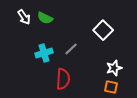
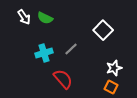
red semicircle: rotated 45 degrees counterclockwise
orange square: rotated 16 degrees clockwise
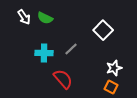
cyan cross: rotated 18 degrees clockwise
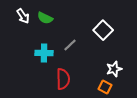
white arrow: moved 1 px left, 1 px up
gray line: moved 1 px left, 4 px up
white star: moved 1 px down
red semicircle: rotated 40 degrees clockwise
orange square: moved 6 px left
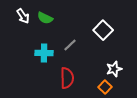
red semicircle: moved 4 px right, 1 px up
orange square: rotated 16 degrees clockwise
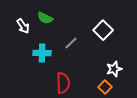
white arrow: moved 10 px down
gray line: moved 1 px right, 2 px up
cyan cross: moved 2 px left
red semicircle: moved 4 px left, 5 px down
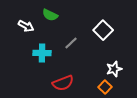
green semicircle: moved 5 px right, 3 px up
white arrow: moved 3 px right; rotated 28 degrees counterclockwise
red semicircle: rotated 70 degrees clockwise
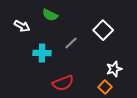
white arrow: moved 4 px left
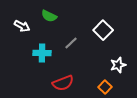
green semicircle: moved 1 px left, 1 px down
white star: moved 4 px right, 4 px up
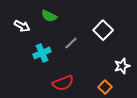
cyan cross: rotated 24 degrees counterclockwise
white star: moved 4 px right, 1 px down
